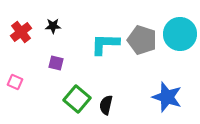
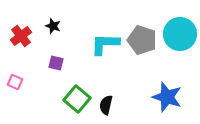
black star: rotated 21 degrees clockwise
red cross: moved 4 px down
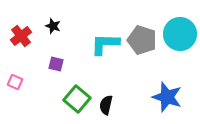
purple square: moved 1 px down
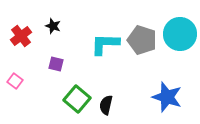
pink square: moved 1 px up; rotated 14 degrees clockwise
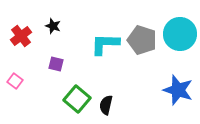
blue star: moved 11 px right, 7 px up
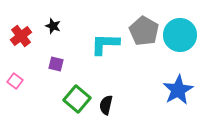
cyan circle: moved 1 px down
gray pentagon: moved 2 px right, 9 px up; rotated 12 degrees clockwise
blue star: rotated 24 degrees clockwise
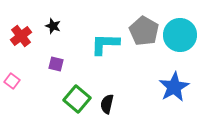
pink square: moved 3 px left
blue star: moved 4 px left, 3 px up
black semicircle: moved 1 px right, 1 px up
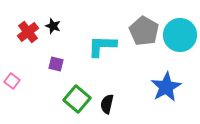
red cross: moved 7 px right, 4 px up
cyan L-shape: moved 3 px left, 2 px down
blue star: moved 8 px left
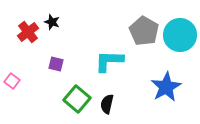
black star: moved 1 px left, 4 px up
cyan L-shape: moved 7 px right, 15 px down
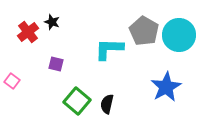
cyan circle: moved 1 px left
cyan L-shape: moved 12 px up
green square: moved 2 px down
